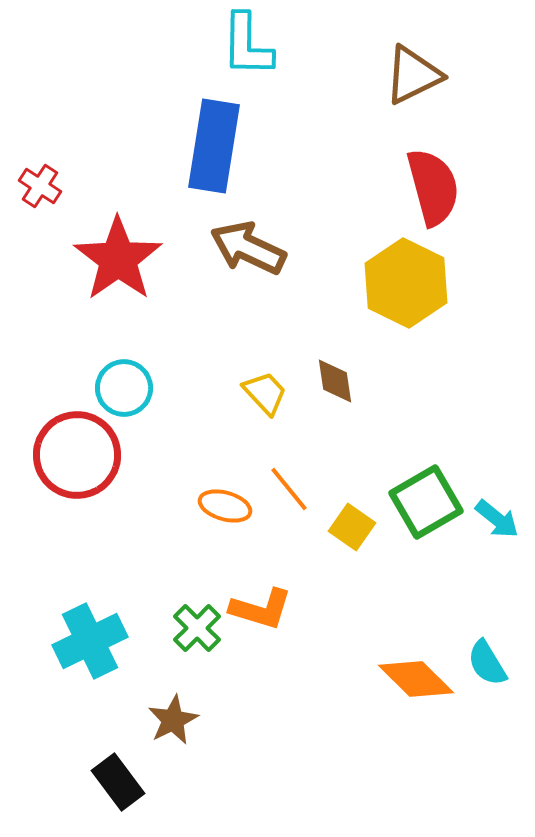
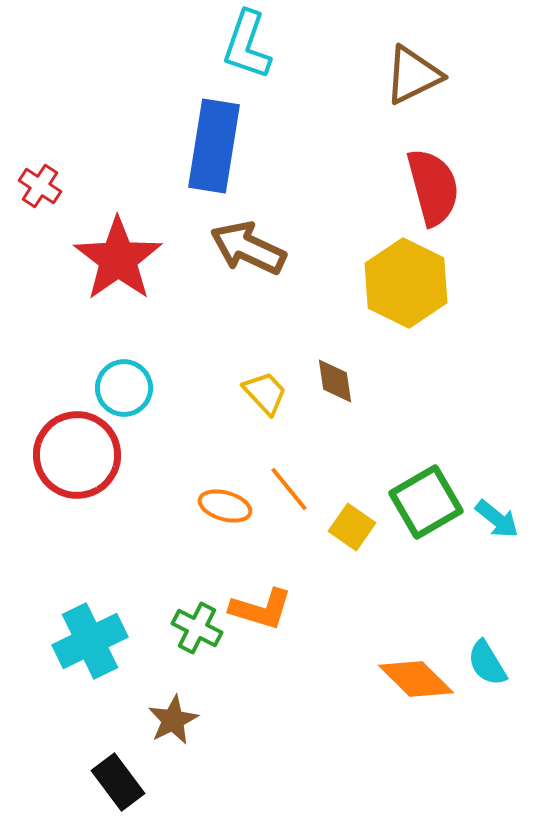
cyan L-shape: rotated 18 degrees clockwise
green cross: rotated 18 degrees counterclockwise
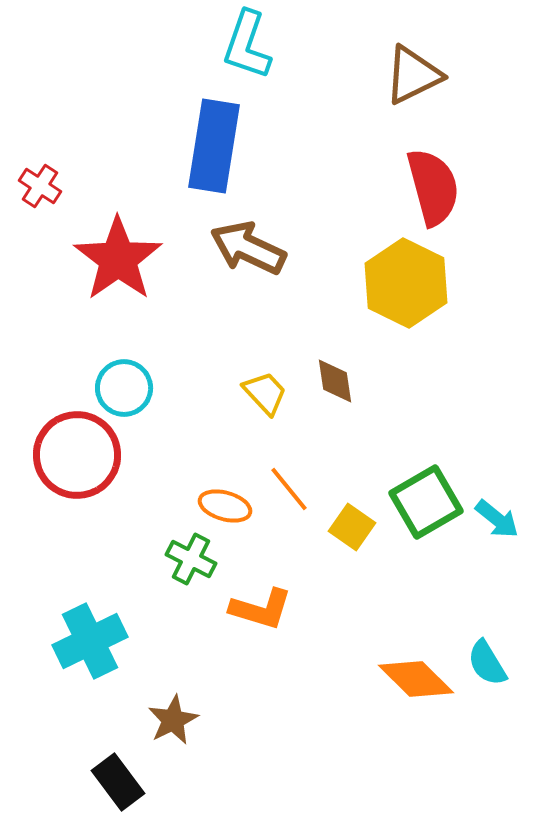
green cross: moved 6 px left, 69 px up
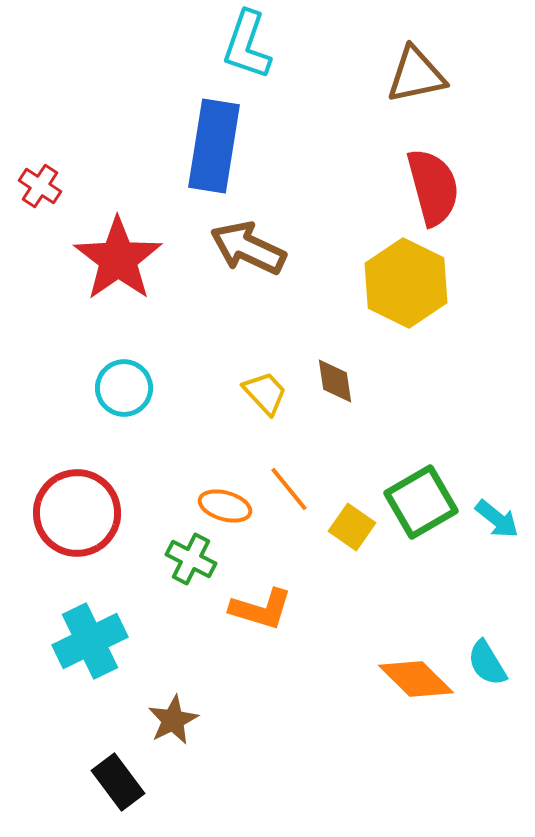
brown triangle: moved 3 px right; rotated 14 degrees clockwise
red circle: moved 58 px down
green square: moved 5 px left
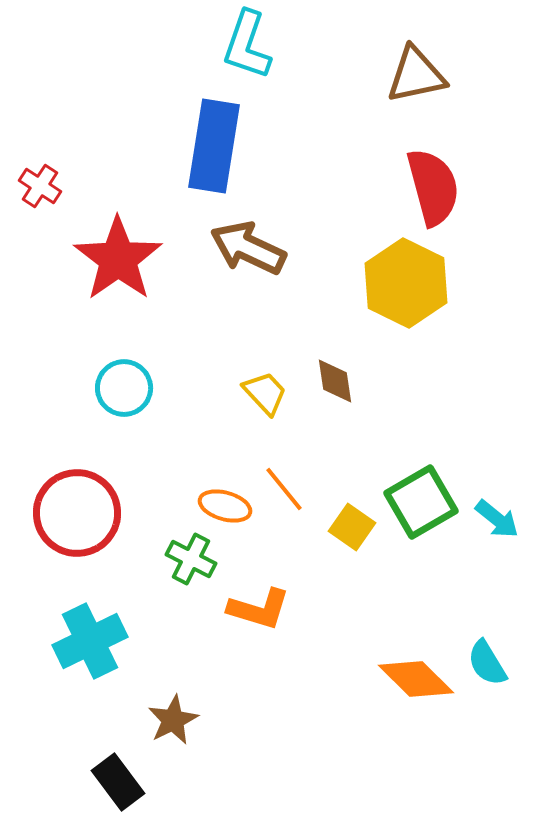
orange line: moved 5 px left
orange L-shape: moved 2 px left
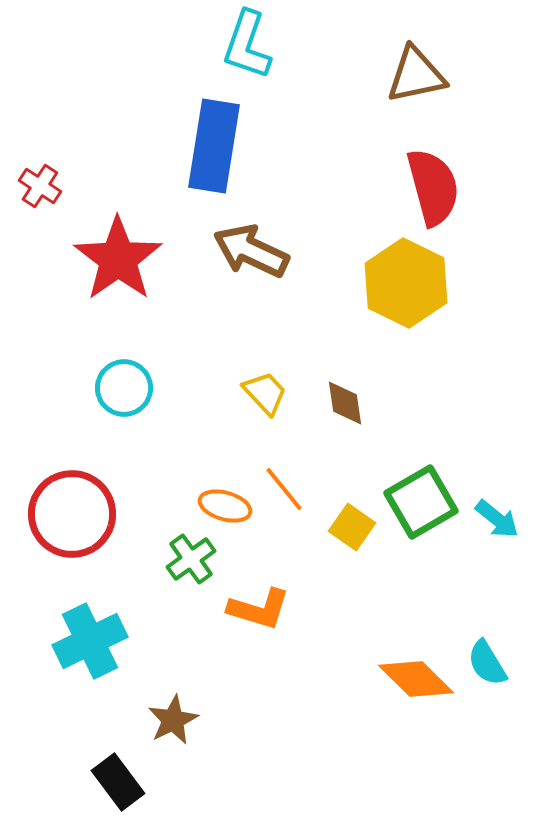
brown arrow: moved 3 px right, 3 px down
brown diamond: moved 10 px right, 22 px down
red circle: moved 5 px left, 1 px down
green cross: rotated 27 degrees clockwise
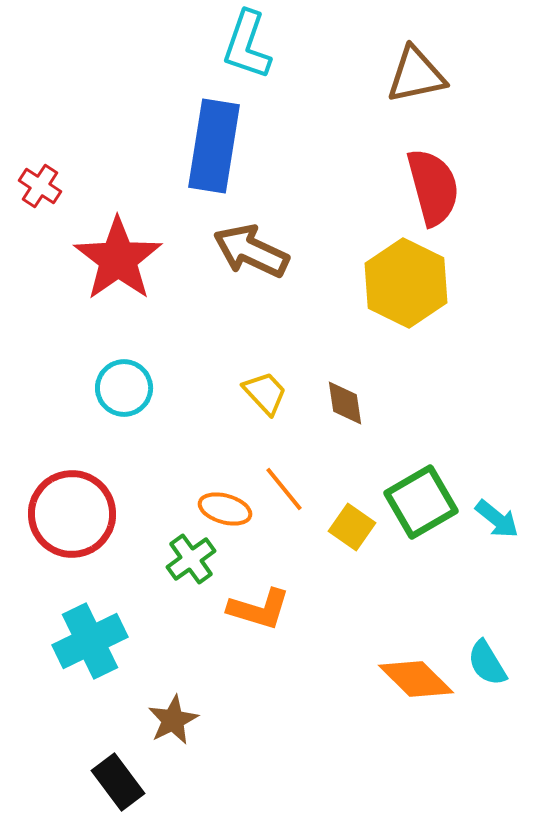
orange ellipse: moved 3 px down
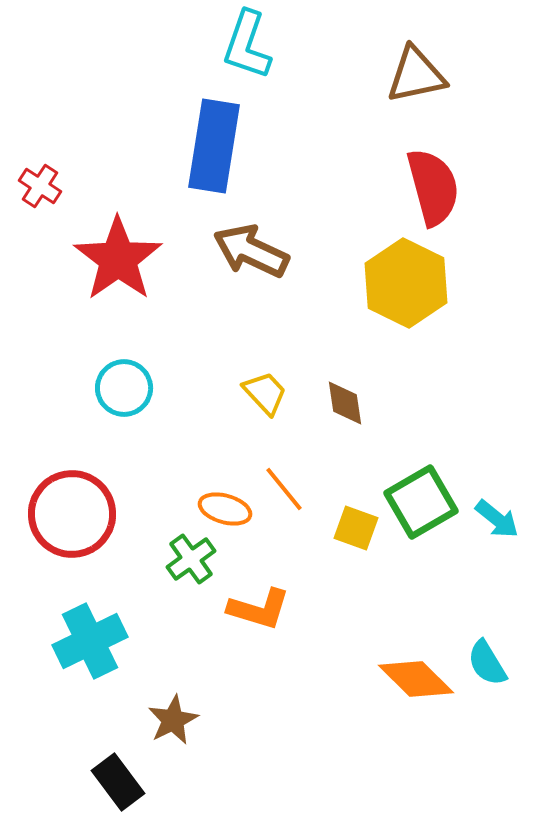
yellow square: moved 4 px right, 1 px down; rotated 15 degrees counterclockwise
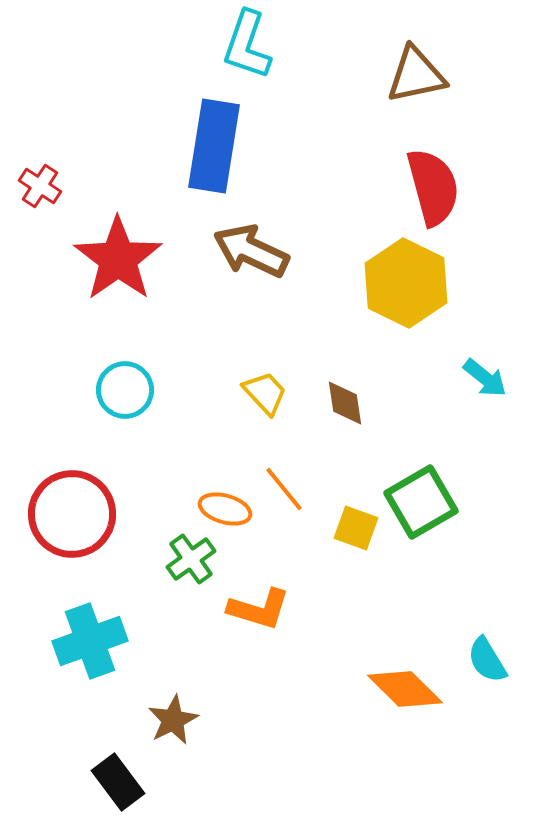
cyan circle: moved 1 px right, 2 px down
cyan arrow: moved 12 px left, 141 px up
cyan cross: rotated 6 degrees clockwise
cyan semicircle: moved 3 px up
orange diamond: moved 11 px left, 10 px down
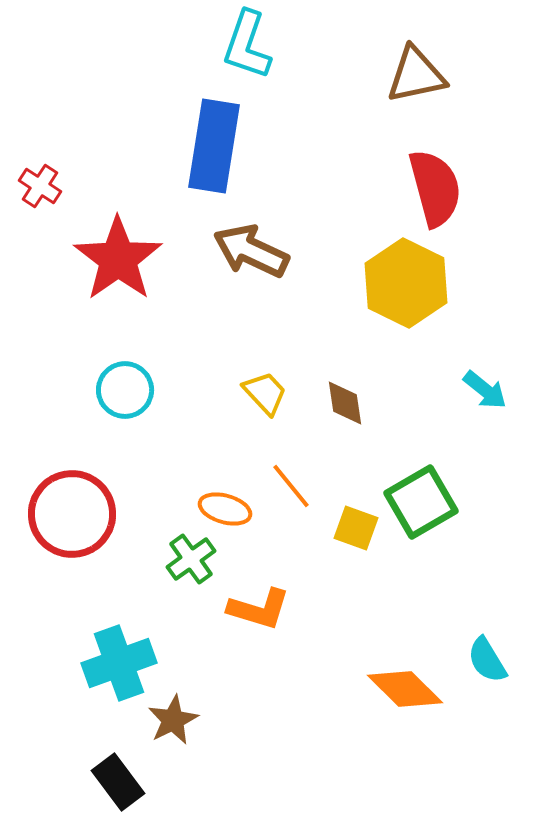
red semicircle: moved 2 px right, 1 px down
cyan arrow: moved 12 px down
orange line: moved 7 px right, 3 px up
cyan cross: moved 29 px right, 22 px down
